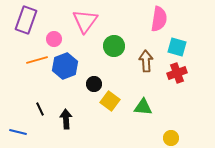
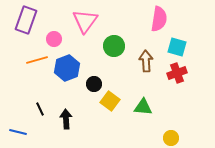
blue hexagon: moved 2 px right, 2 px down
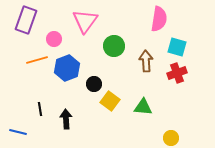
black line: rotated 16 degrees clockwise
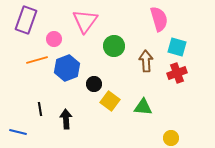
pink semicircle: rotated 25 degrees counterclockwise
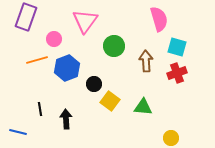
purple rectangle: moved 3 px up
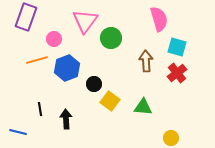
green circle: moved 3 px left, 8 px up
red cross: rotated 18 degrees counterclockwise
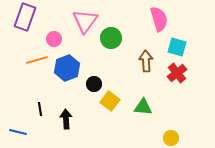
purple rectangle: moved 1 px left
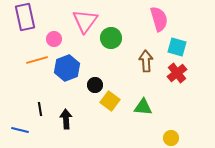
purple rectangle: rotated 32 degrees counterclockwise
black circle: moved 1 px right, 1 px down
blue line: moved 2 px right, 2 px up
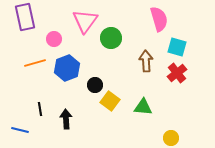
orange line: moved 2 px left, 3 px down
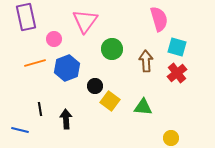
purple rectangle: moved 1 px right
green circle: moved 1 px right, 11 px down
black circle: moved 1 px down
